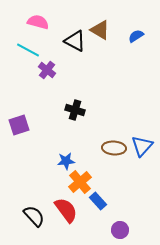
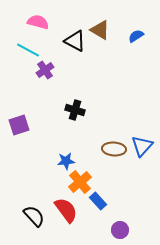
purple cross: moved 2 px left; rotated 18 degrees clockwise
brown ellipse: moved 1 px down
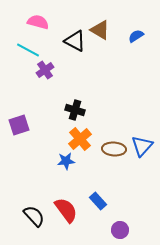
orange cross: moved 43 px up
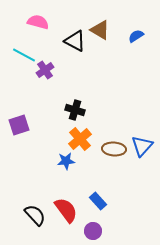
cyan line: moved 4 px left, 5 px down
black semicircle: moved 1 px right, 1 px up
purple circle: moved 27 px left, 1 px down
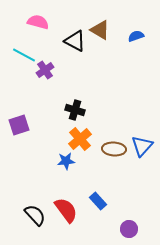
blue semicircle: rotated 14 degrees clockwise
purple circle: moved 36 px right, 2 px up
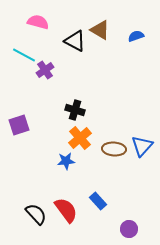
orange cross: moved 1 px up
black semicircle: moved 1 px right, 1 px up
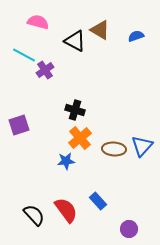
black semicircle: moved 2 px left, 1 px down
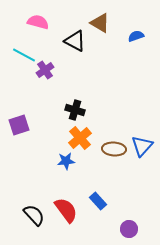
brown triangle: moved 7 px up
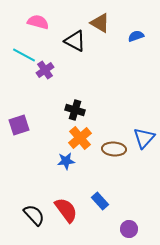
blue triangle: moved 2 px right, 8 px up
blue rectangle: moved 2 px right
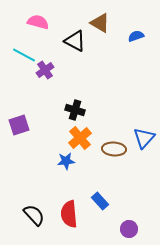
red semicircle: moved 3 px right, 4 px down; rotated 148 degrees counterclockwise
